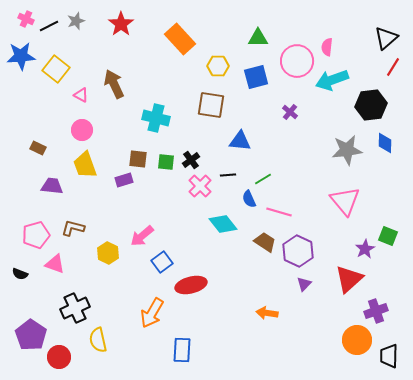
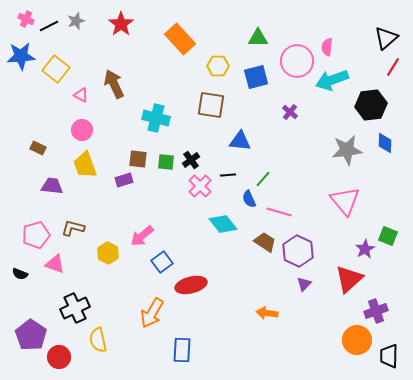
green line at (263, 179): rotated 18 degrees counterclockwise
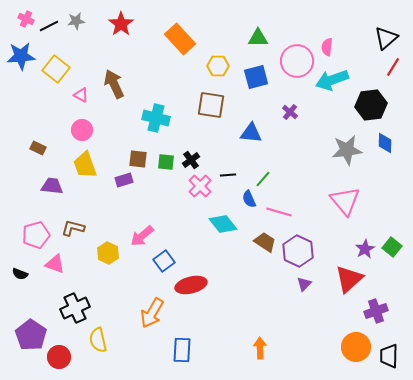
gray star at (76, 21): rotated 12 degrees clockwise
blue triangle at (240, 141): moved 11 px right, 8 px up
green square at (388, 236): moved 4 px right, 11 px down; rotated 18 degrees clockwise
blue square at (162, 262): moved 2 px right, 1 px up
orange arrow at (267, 313): moved 7 px left, 35 px down; rotated 80 degrees clockwise
orange circle at (357, 340): moved 1 px left, 7 px down
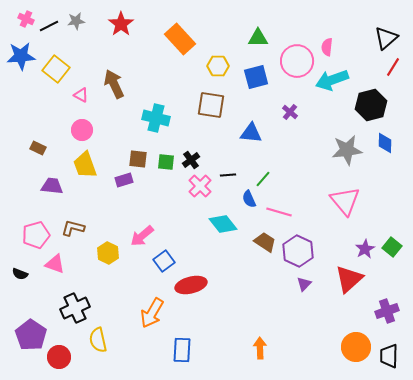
black hexagon at (371, 105): rotated 8 degrees counterclockwise
purple cross at (376, 311): moved 11 px right
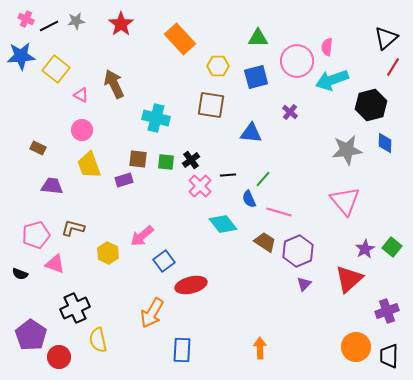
yellow trapezoid at (85, 165): moved 4 px right
purple hexagon at (298, 251): rotated 12 degrees clockwise
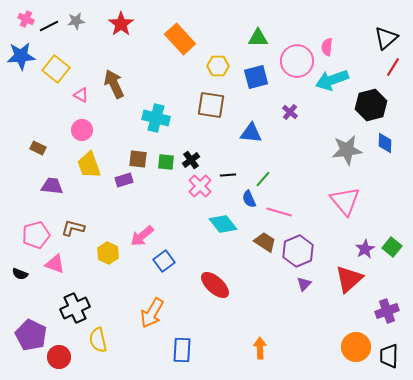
red ellipse at (191, 285): moved 24 px right; rotated 56 degrees clockwise
purple pentagon at (31, 335): rotated 8 degrees counterclockwise
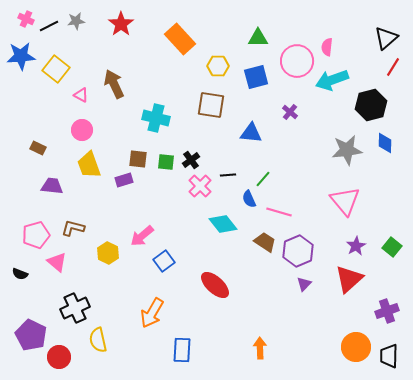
purple star at (365, 249): moved 9 px left, 3 px up
pink triangle at (55, 264): moved 2 px right, 2 px up; rotated 20 degrees clockwise
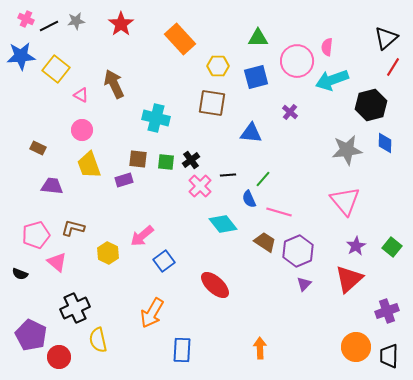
brown square at (211, 105): moved 1 px right, 2 px up
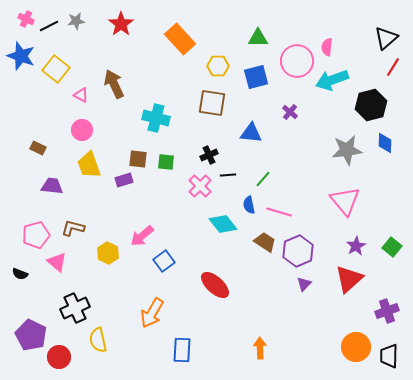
blue star at (21, 56): rotated 24 degrees clockwise
black cross at (191, 160): moved 18 px right, 5 px up; rotated 12 degrees clockwise
blue semicircle at (249, 199): moved 6 px down; rotated 12 degrees clockwise
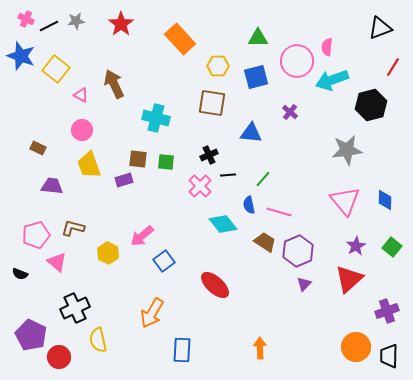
black triangle at (386, 38): moved 6 px left, 10 px up; rotated 20 degrees clockwise
blue diamond at (385, 143): moved 57 px down
